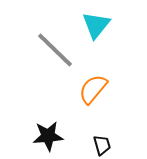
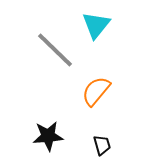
orange semicircle: moved 3 px right, 2 px down
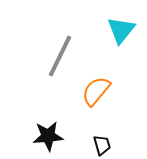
cyan triangle: moved 25 px right, 5 px down
gray line: moved 5 px right, 6 px down; rotated 72 degrees clockwise
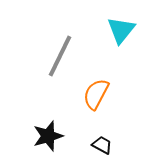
orange semicircle: moved 3 px down; rotated 12 degrees counterclockwise
black star: rotated 12 degrees counterclockwise
black trapezoid: rotated 45 degrees counterclockwise
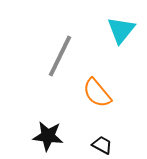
orange semicircle: moved 1 px right, 1 px up; rotated 68 degrees counterclockwise
black star: rotated 24 degrees clockwise
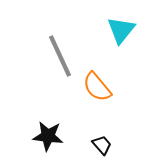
gray line: rotated 51 degrees counterclockwise
orange semicircle: moved 6 px up
black trapezoid: rotated 20 degrees clockwise
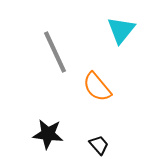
gray line: moved 5 px left, 4 px up
black star: moved 2 px up
black trapezoid: moved 3 px left
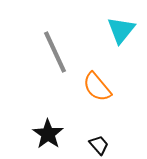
black star: rotated 28 degrees clockwise
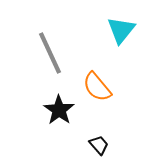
gray line: moved 5 px left, 1 px down
black star: moved 11 px right, 24 px up
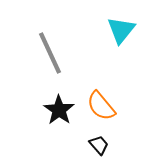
orange semicircle: moved 4 px right, 19 px down
